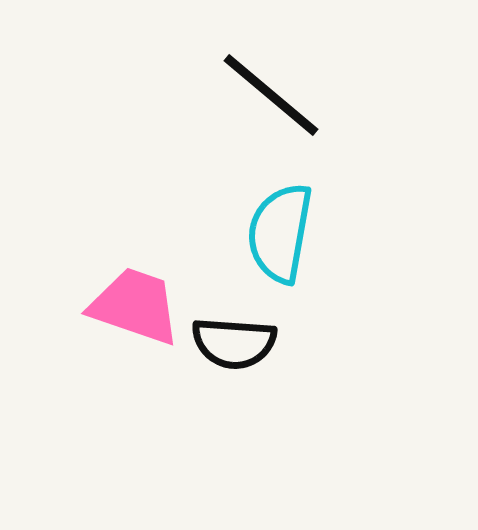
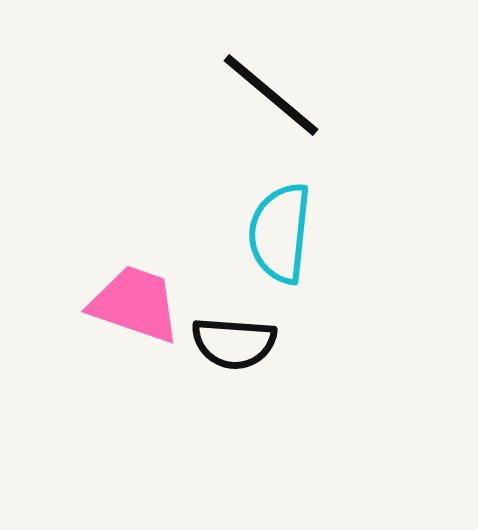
cyan semicircle: rotated 4 degrees counterclockwise
pink trapezoid: moved 2 px up
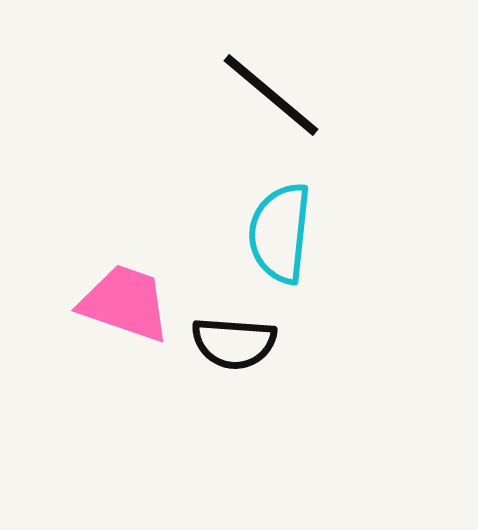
pink trapezoid: moved 10 px left, 1 px up
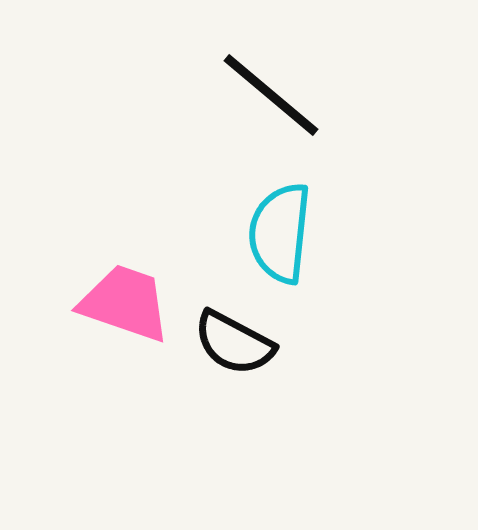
black semicircle: rotated 24 degrees clockwise
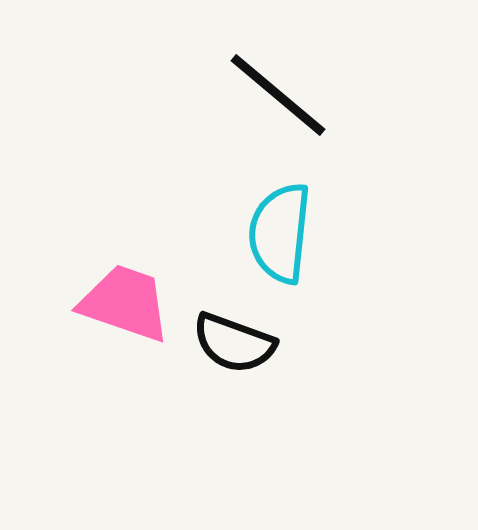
black line: moved 7 px right
black semicircle: rotated 8 degrees counterclockwise
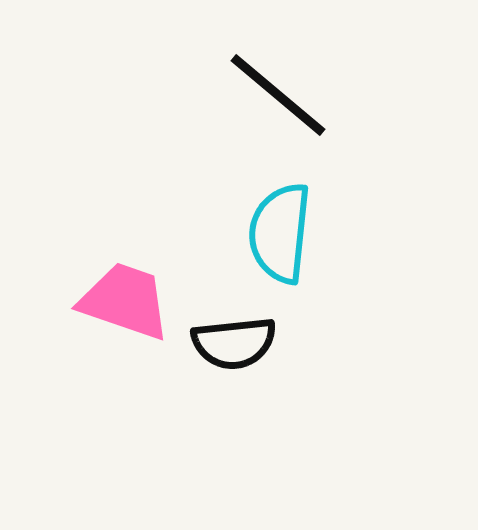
pink trapezoid: moved 2 px up
black semicircle: rotated 26 degrees counterclockwise
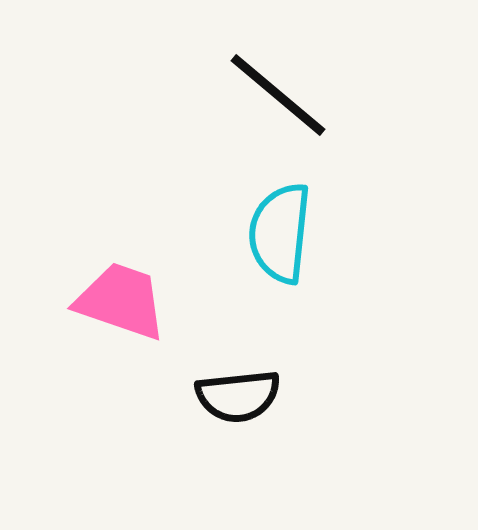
pink trapezoid: moved 4 px left
black semicircle: moved 4 px right, 53 px down
